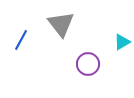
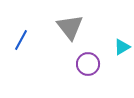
gray triangle: moved 9 px right, 3 px down
cyan triangle: moved 5 px down
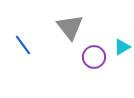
blue line: moved 2 px right, 5 px down; rotated 65 degrees counterclockwise
purple circle: moved 6 px right, 7 px up
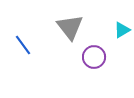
cyan triangle: moved 17 px up
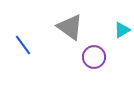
gray triangle: rotated 16 degrees counterclockwise
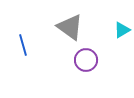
blue line: rotated 20 degrees clockwise
purple circle: moved 8 px left, 3 px down
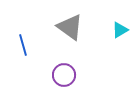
cyan triangle: moved 2 px left
purple circle: moved 22 px left, 15 px down
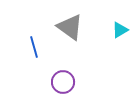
blue line: moved 11 px right, 2 px down
purple circle: moved 1 px left, 7 px down
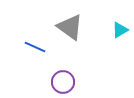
blue line: moved 1 px right; rotated 50 degrees counterclockwise
